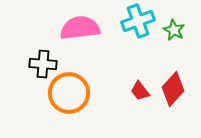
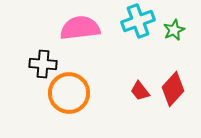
green star: rotated 20 degrees clockwise
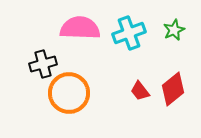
cyan cross: moved 9 px left, 12 px down
pink semicircle: rotated 9 degrees clockwise
black cross: rotated 20 degrees counterclockwise
red diamond: rotated 8 degrees clockwise
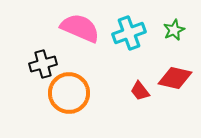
pink semicircle: rotated 21 degrees clockwise
red diamond: moved 2 px right, 11 px up; rotated 52 degrees clockwise
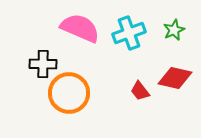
black cross: rotated 16 degrees clockwise
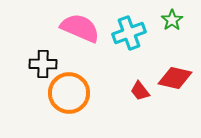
green star: moved 2 px left, 10 px up; rotated 10 degrees counterclockwise
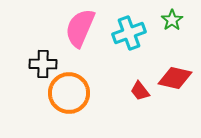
pink semicircle: rotated 90 degrees counterclockwise
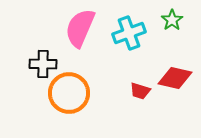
red trapezoid: rotated 35 degrees counterclockwise
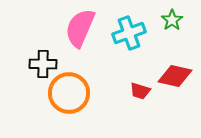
red diamond: moved 2 px up
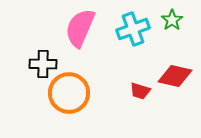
cyan cross: moved 4 px right, 4 px up
